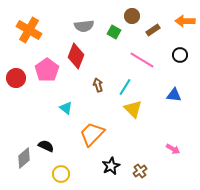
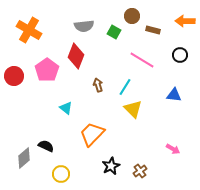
brown rectangle: rotated 48 degrees clockwise
red circle: moved 2 px left, 2 px up
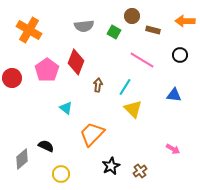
red diamond: moved 6 px down
red circle: moved 2 px left, 2 px down
brown arrow: rotated 24 degrees clockwise
gray diamond: moved 2 px left, 1 px down
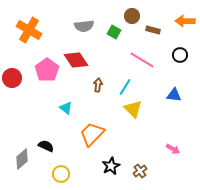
red diamond: moved 2 px up; rotated 55 degrees counterclockwise
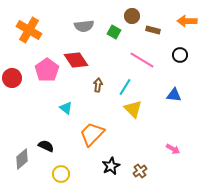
orange arrow: moved 2 px right
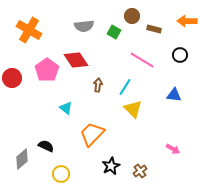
brown rectangle: moved 1 px right, 1 px up
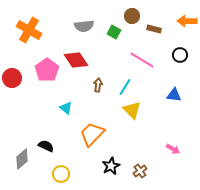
yellow triangle: moved 1 px left, 1 px down
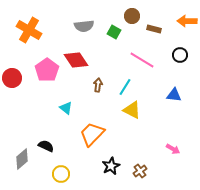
yellow triangle: rotated 18 degrees counterclockwise
